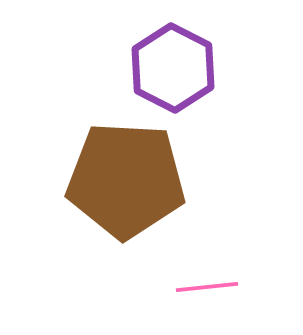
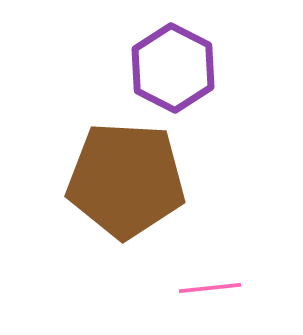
pink line: moved 3 px right, 1 px down
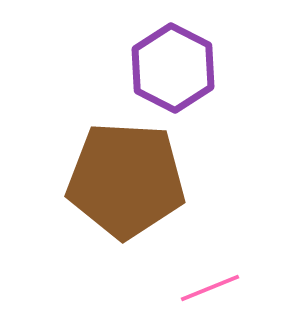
pink line: rotated 16 degrees counterclockwise
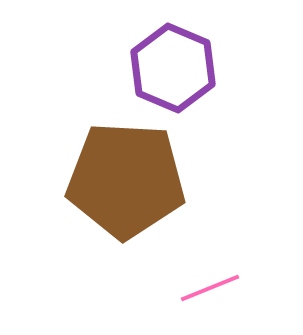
purple hexagon: rotated 4 degrees counterclockwise
